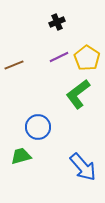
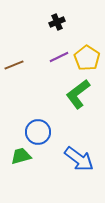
blue circle: moved 5 px down
blue arrow: moved 4 px left, 8 px up; rotated 12 degrees counterclockwise
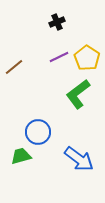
brown line: moved 2 px down; rotated 18 degrees counterclockwise
